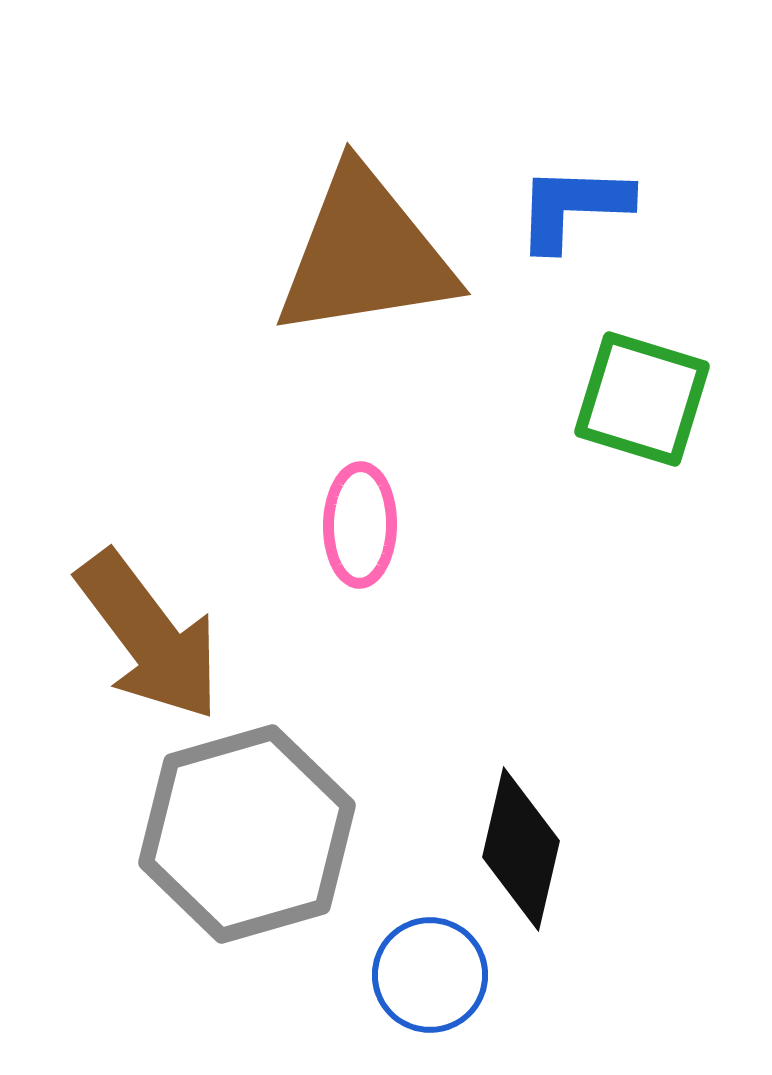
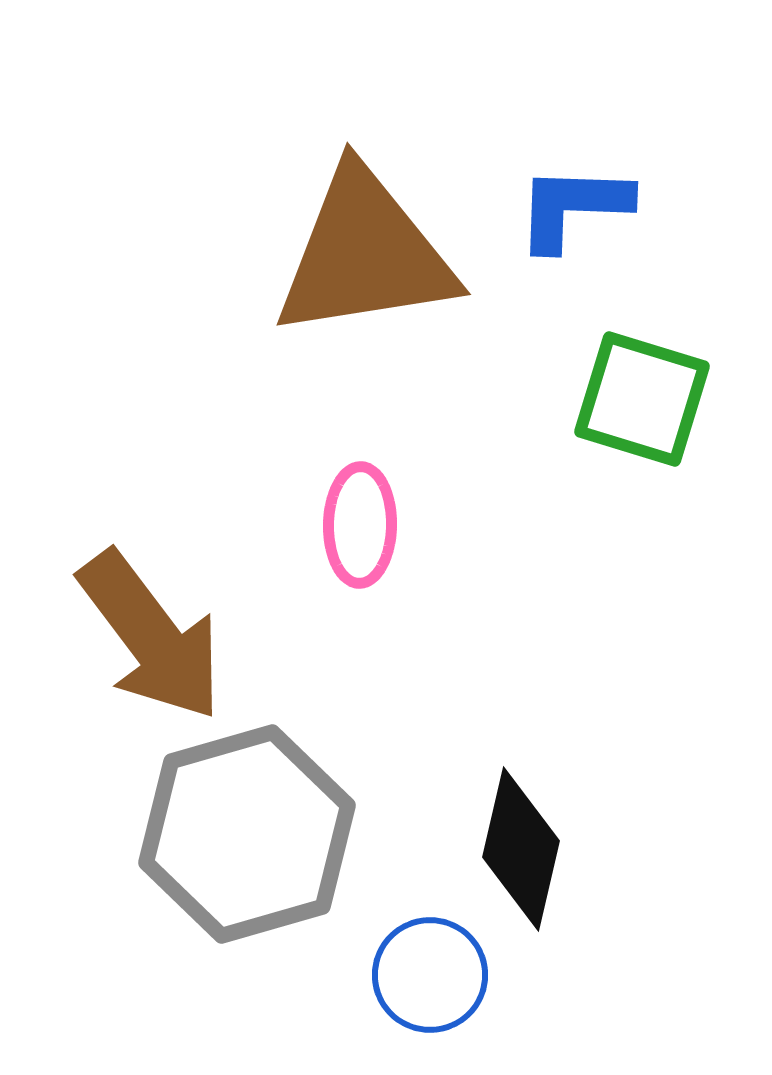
brown arrow: moved 2 px right
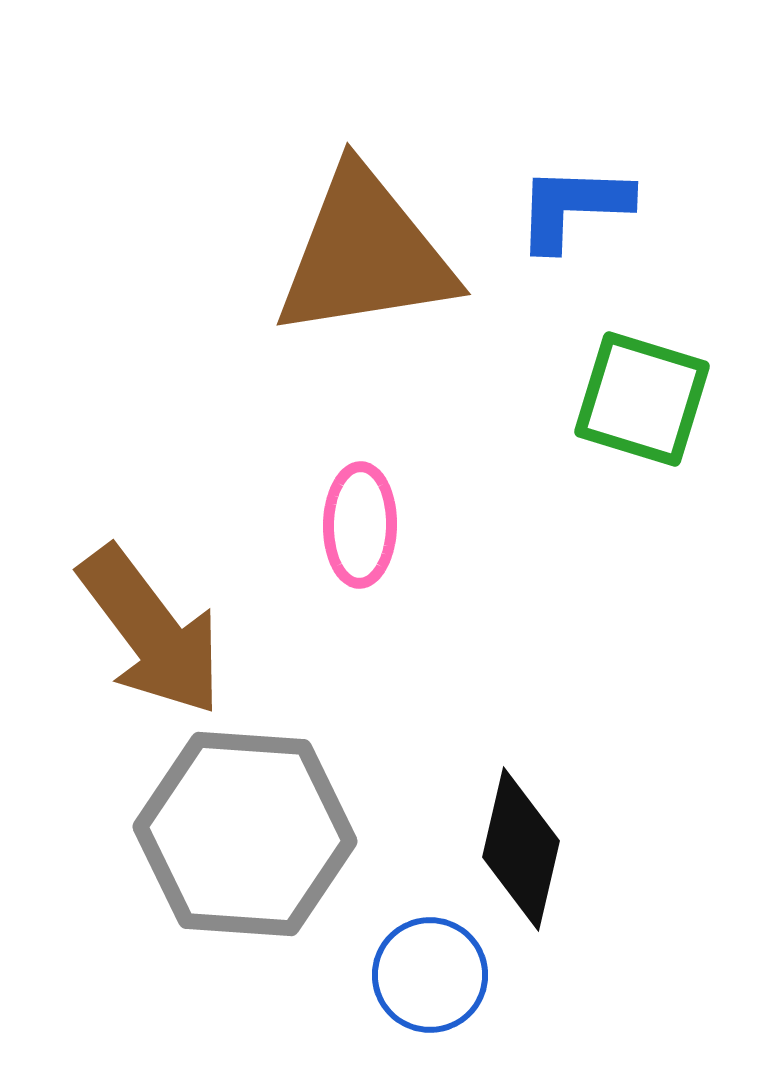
brown arrow: moved 5 px up
gray hexagon: moved 2 px left; rotated 20 degrees clockwise
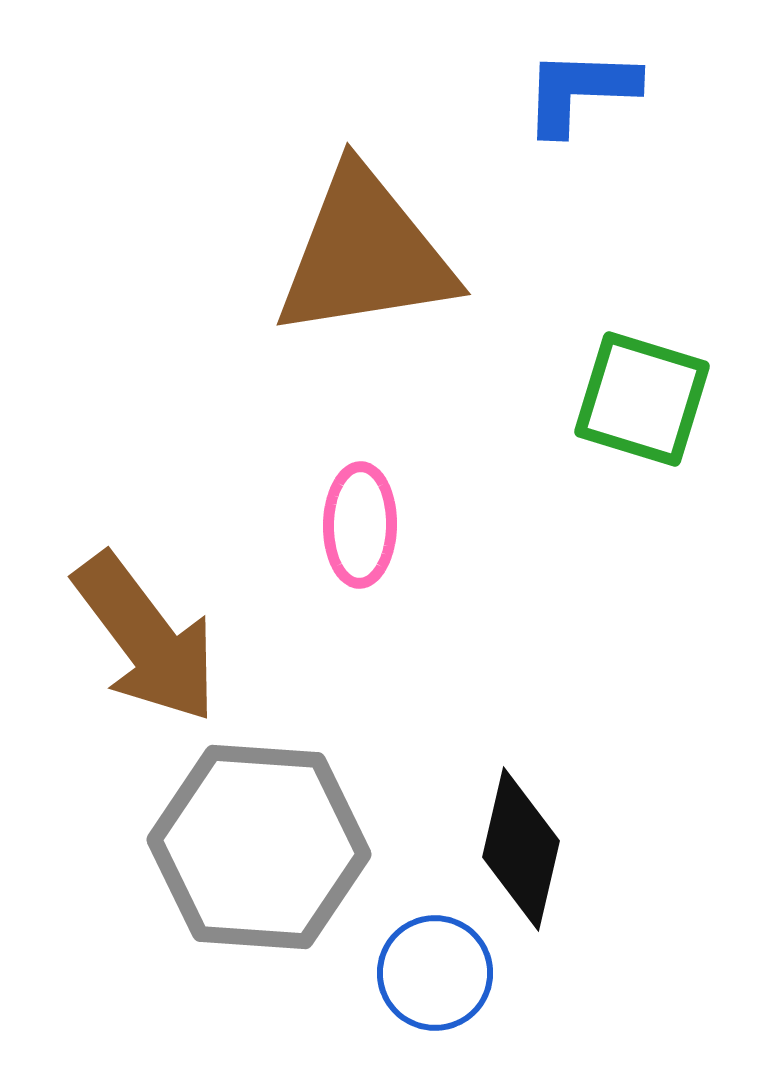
blue L-shape: moved 7 px right, 116 px up
brown arrow: moved 5 px left, 7 px down
gray hexagon: moved 14 px right, 13 px down
blue circle: moved 5 px right, 2 px up
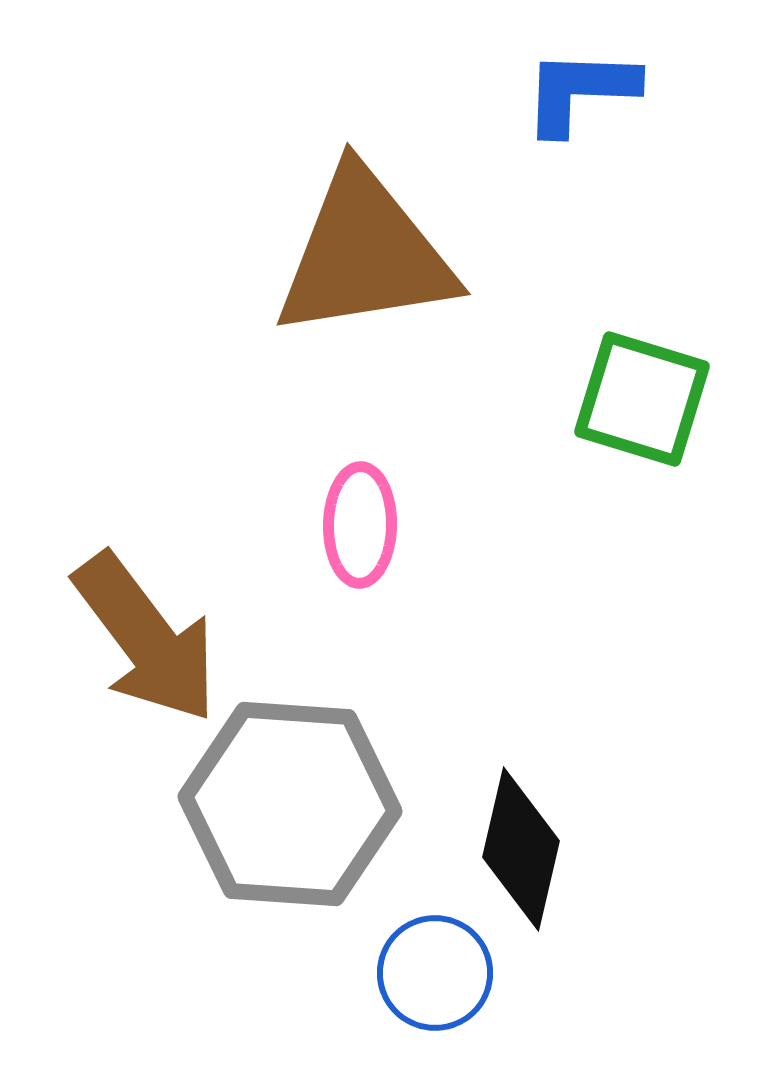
gray hexagon: moved 31 px right, 43 px up
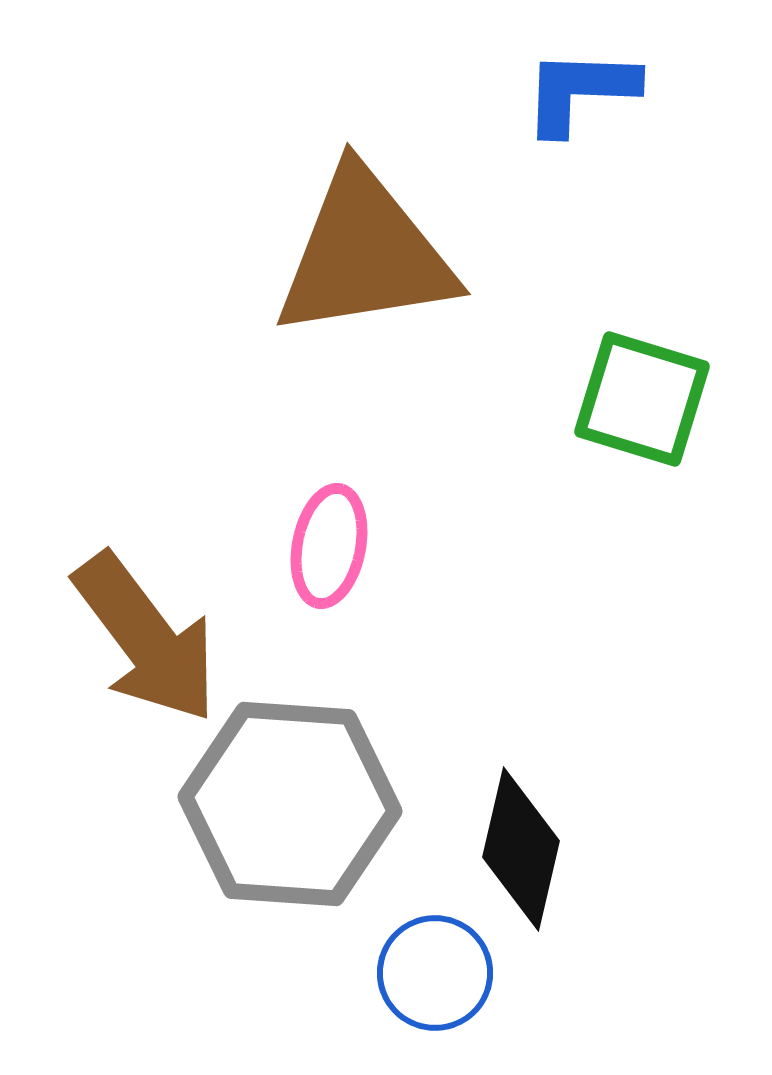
pink ellipse: moved 31 px left, 21 px down; rotated 10 degrees clockwise
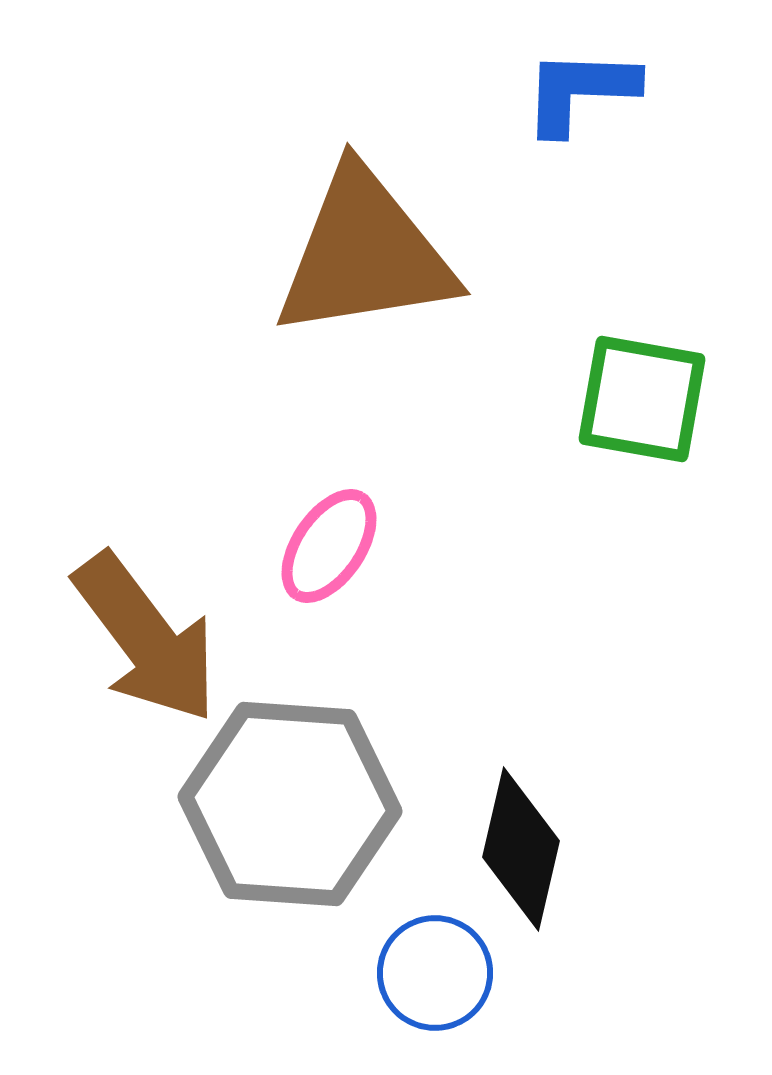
green square: rotated 7 degrees counterclockwise
pink ellipse: rotated 23 degrees clockwise
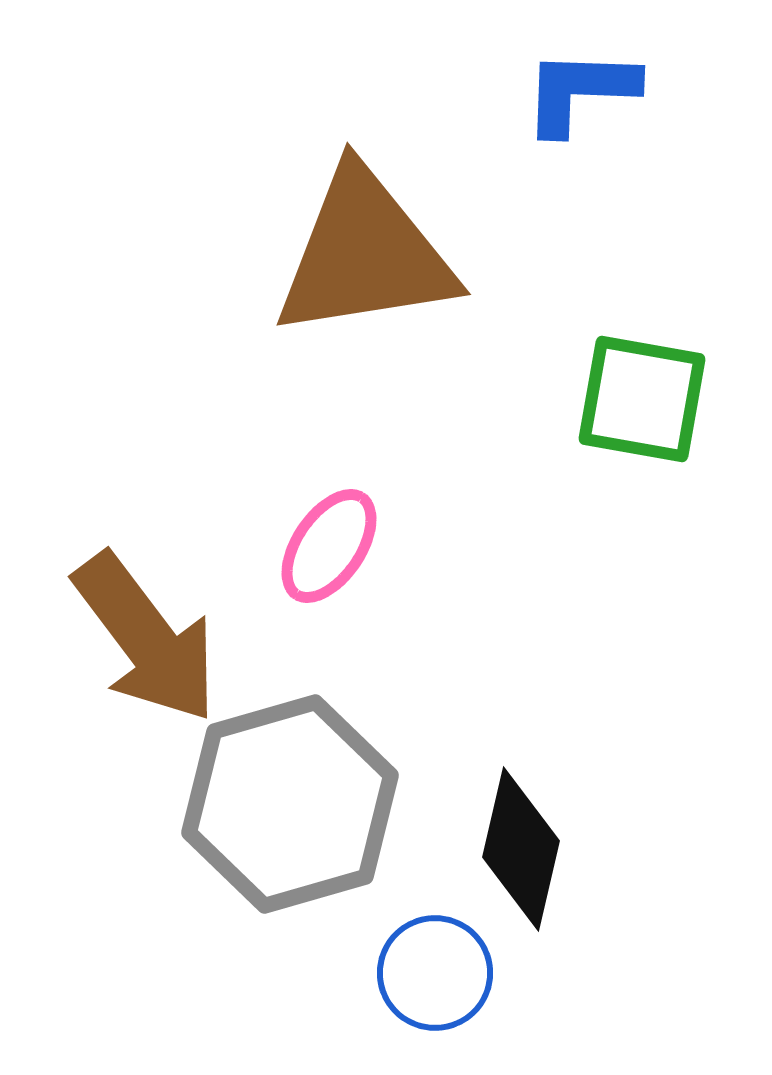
gray hexagon: rotated 20 degrees counterclockwise
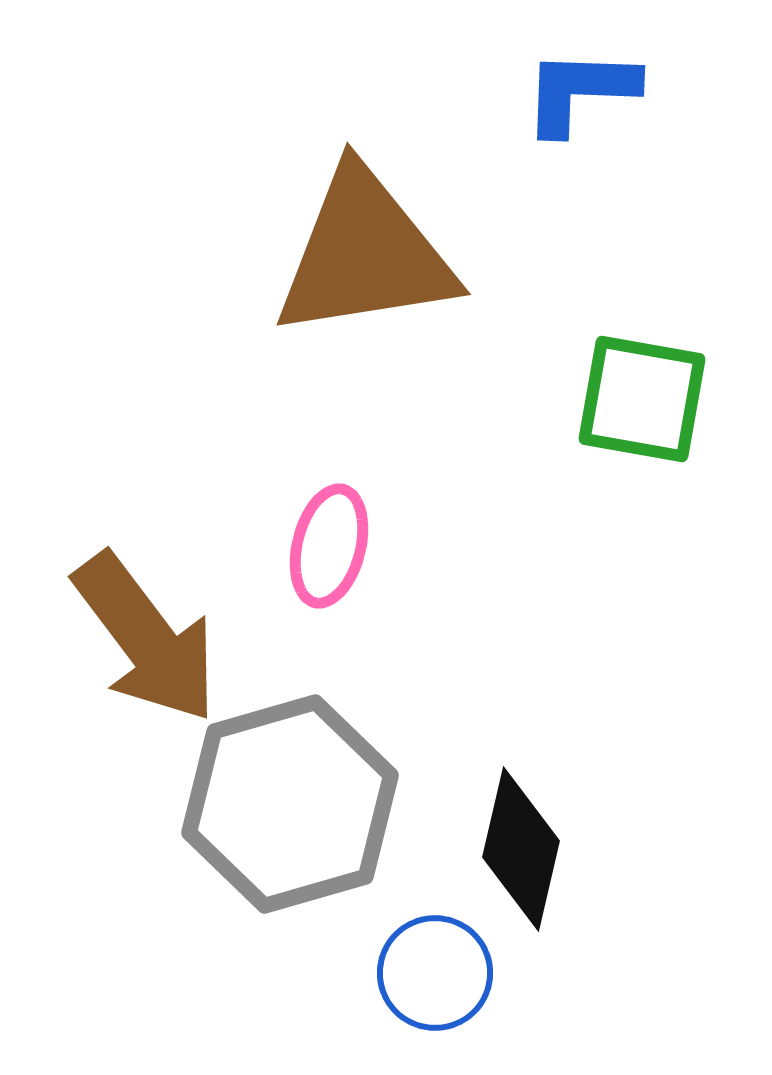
pink ellipse: rotated 20 degrees counterclockwise
